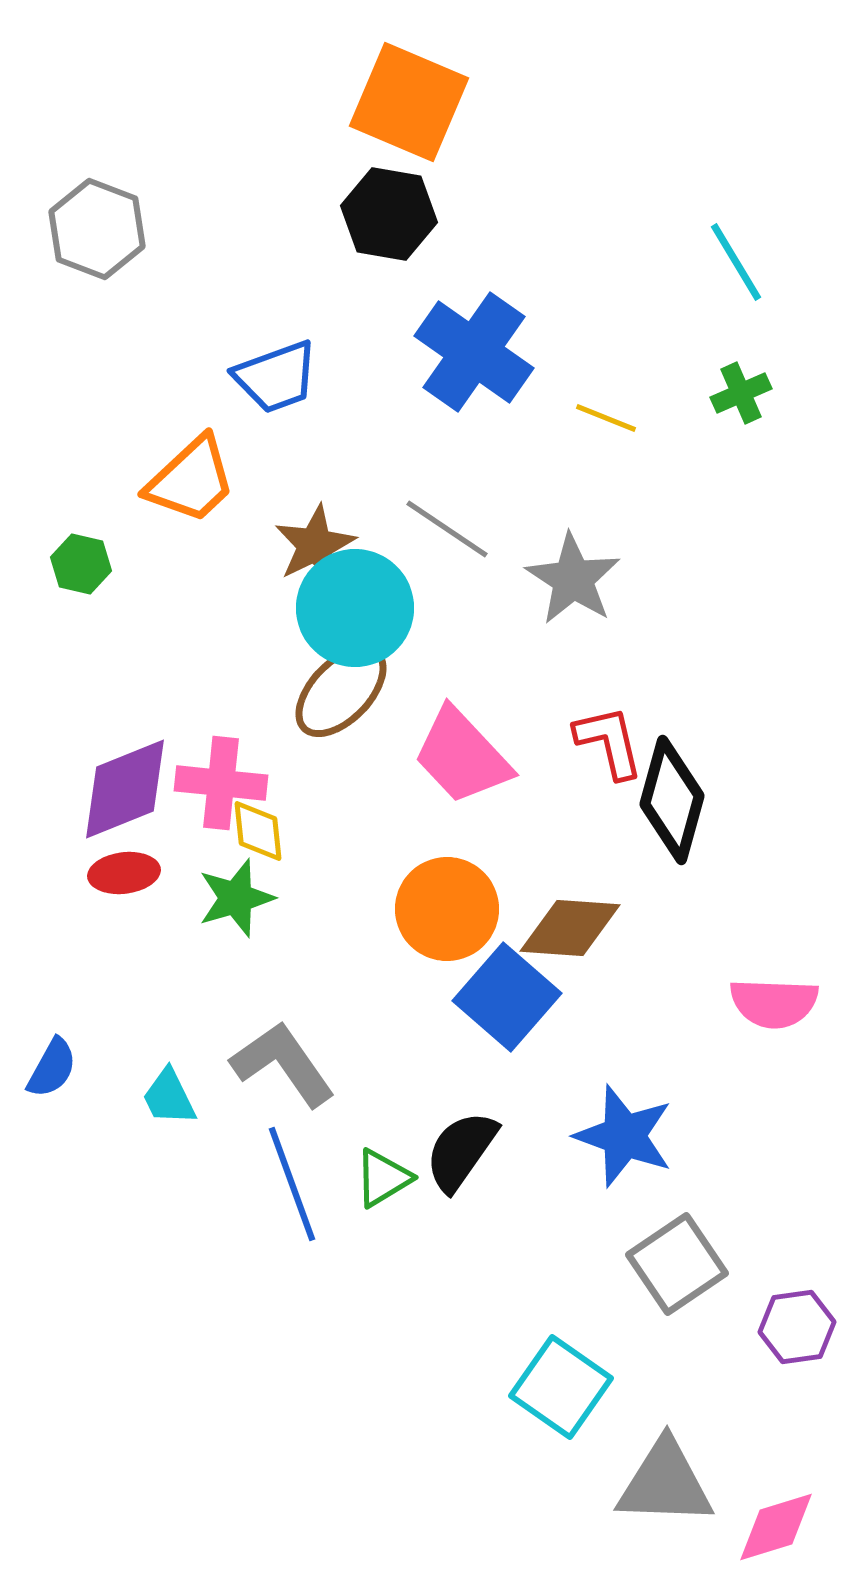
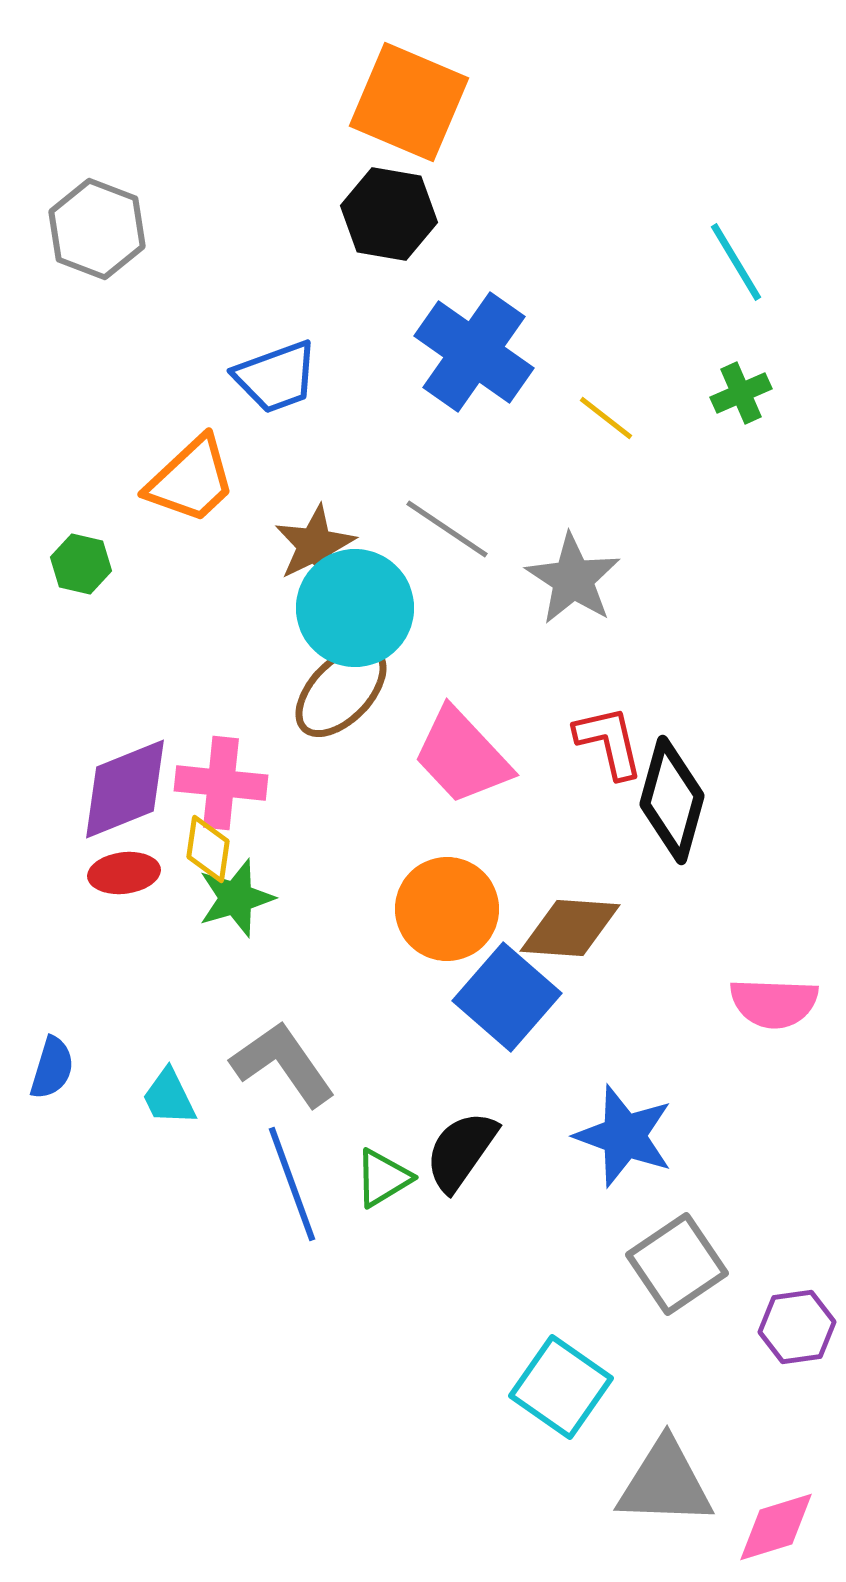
yellow line: rotated 16 degrees clockwise
yellow diamond: moved 50 px left, 18 px down; rotated 14 degrees clockwise
blue semicircle: rotated 12 degrees counterclockwise
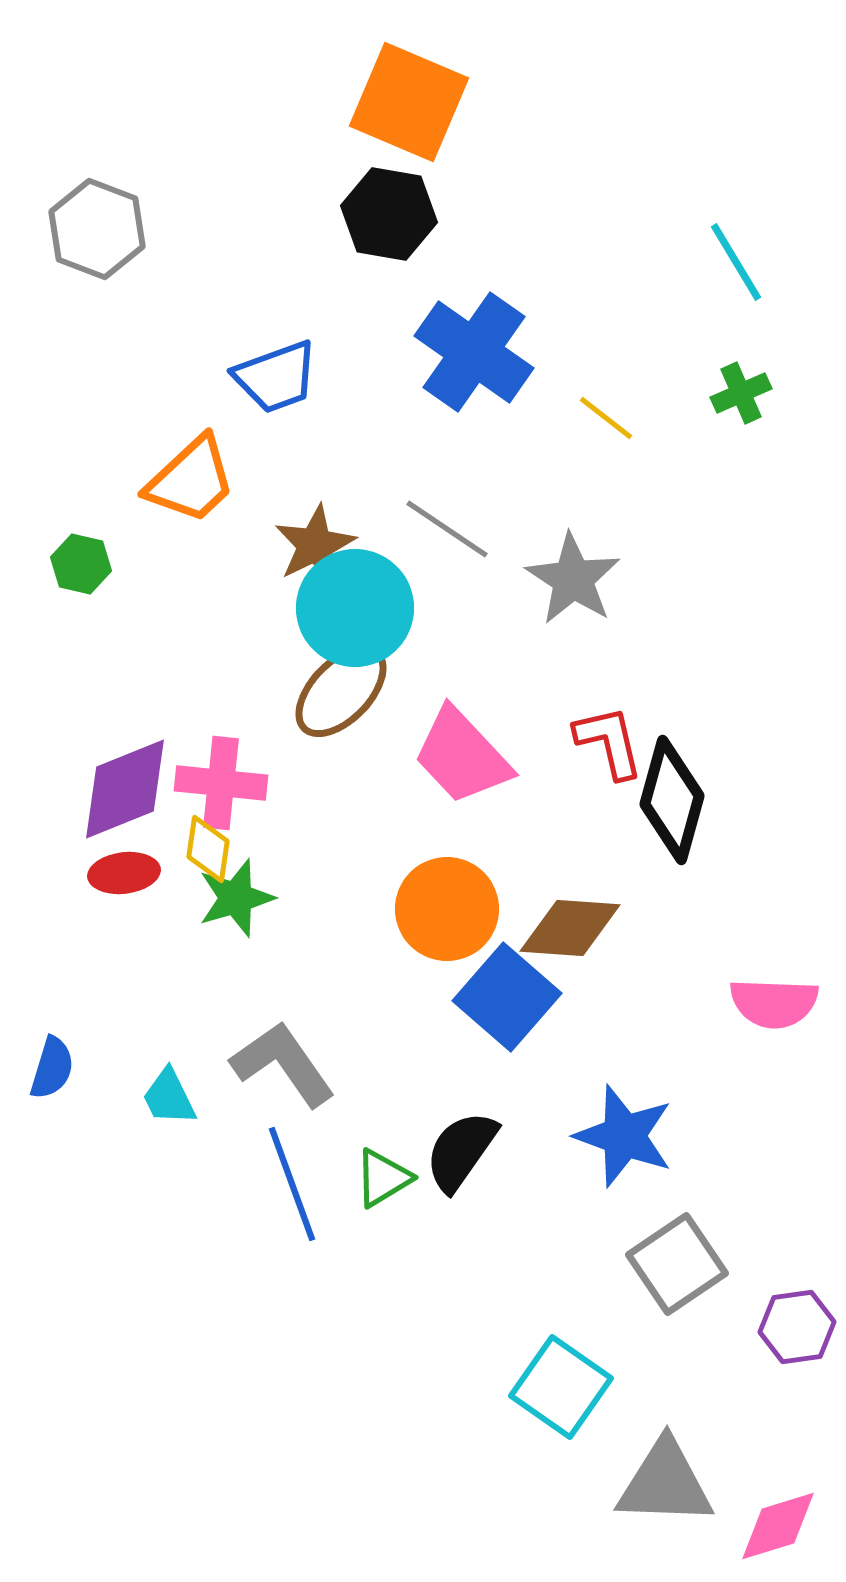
pink diamond: moved 2 px right, 1 px up
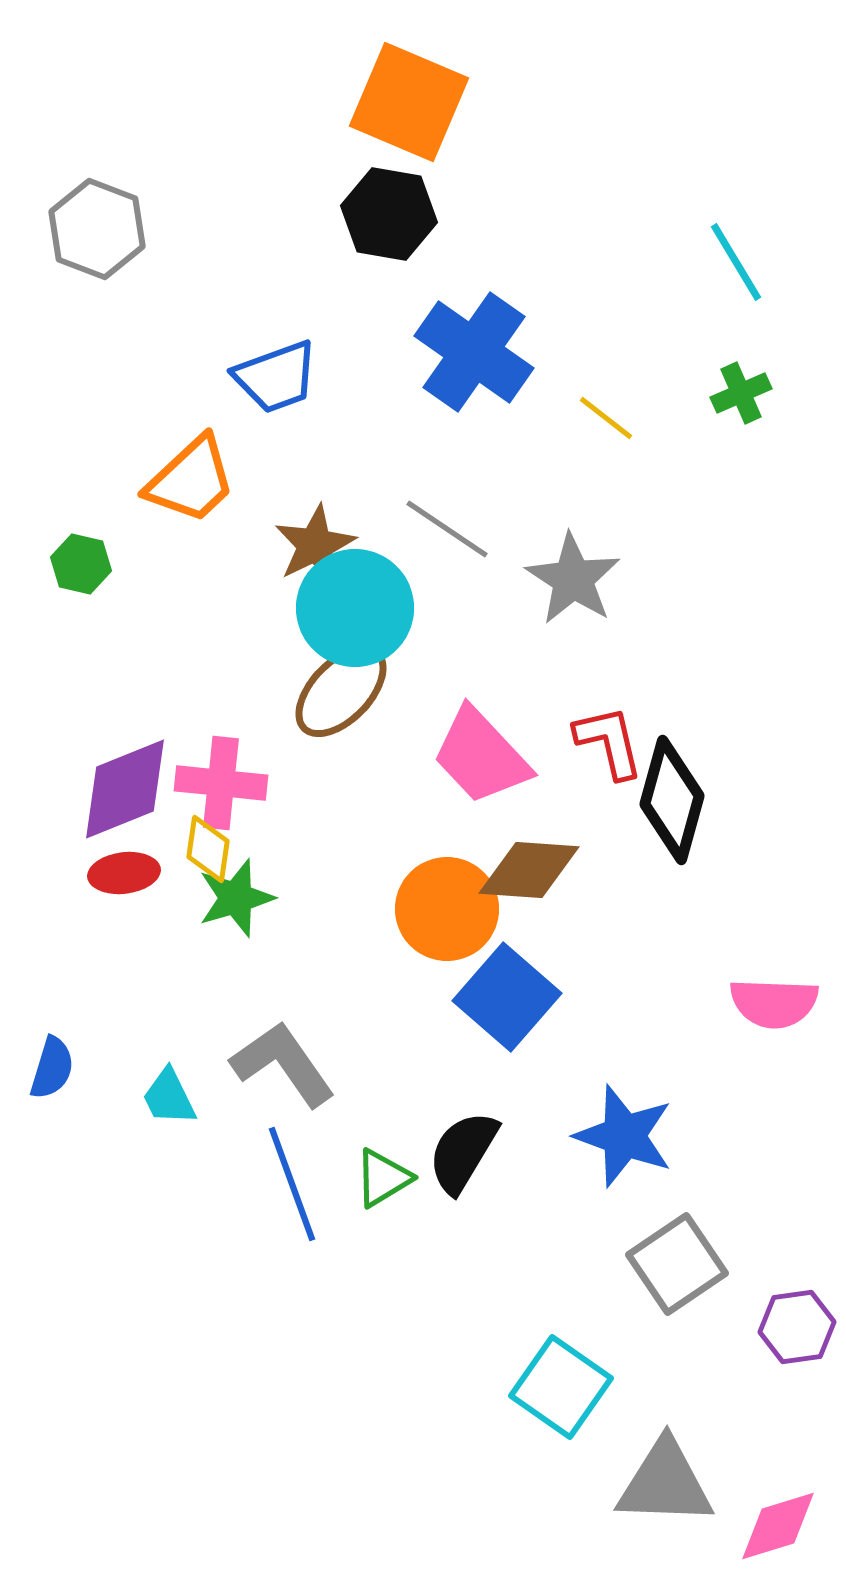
pink trapezoid: moved 19 px right
brown diamond: moved 41 px left, 58 px up
black semicircle: moved 2 px right, 1 px down; rotated 4 degrees counterclockwise
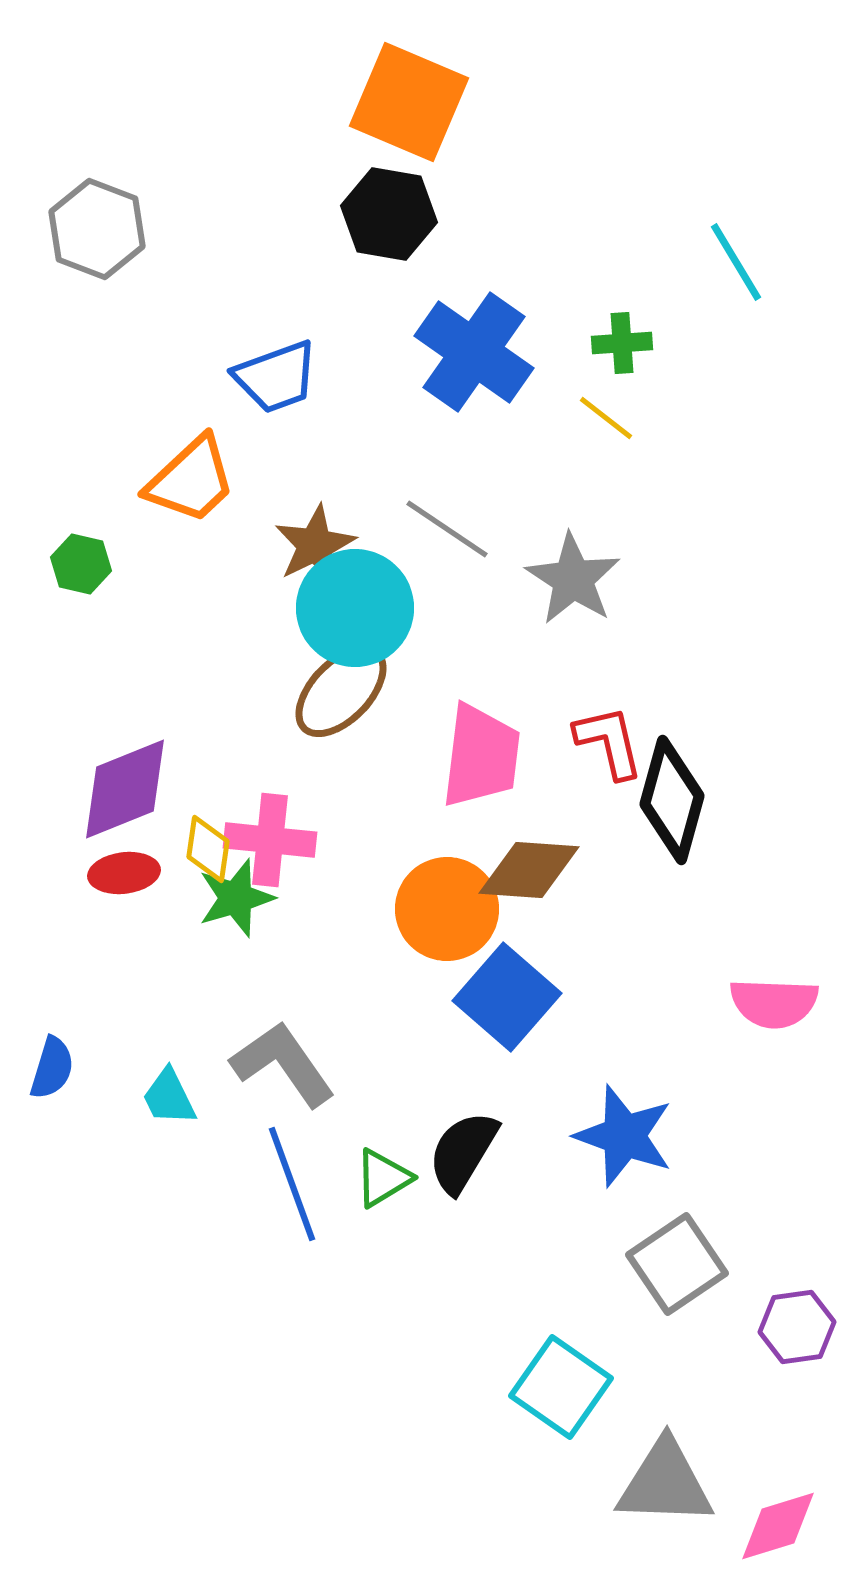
green cross: moved 119 px left, 50 px up; rotated 20 degrees clockwise
pink trapezoid: rotated 130 degrees counterclockwise
pink cross: moved 49 px right, 57 px down
